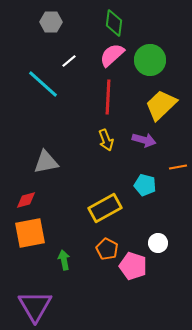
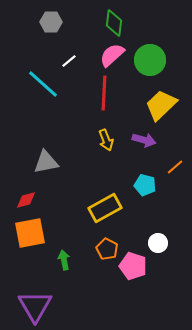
red line: moved 4 px left, 4 px up
orange line: moved 3 px left; rotated 30 degrees counterclockwise
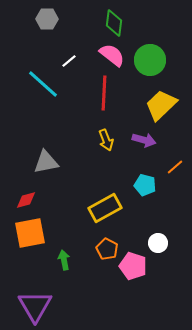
gray hexagon: moved 4 px left, 3 px up
pink semicircle: rotated 80 degrees clockwise
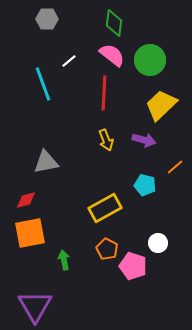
cyan line: rotated 28 degrees clockwise
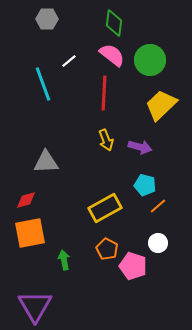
purple arrow: moved 4 px left, 7 px down
gray triangle: rotated 8 degrees clockwise
orange line: moved 17 px left, 39 px down
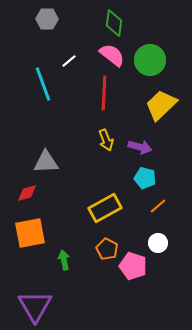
cyan pentagon: moved 7 px up
red diamond: moved 1 px right, 7 px up
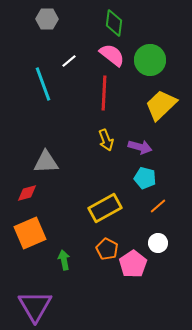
orange square: rotated 12 degrees counterclockwise
pink pentagon: moved 2 px up; rotated 20 degrees clockwise
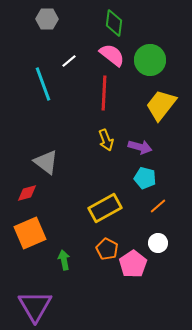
yellow trapezoid: rotated 8 degrees counterclockwise
gray triangle: rotated 40 degrees clockwise
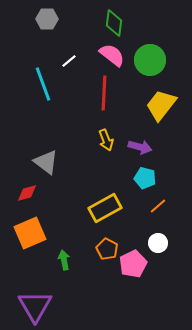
pink pentagon: rotated 8 degrees clockwise
